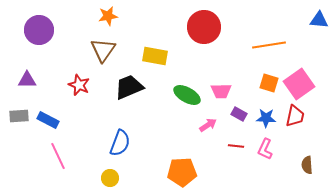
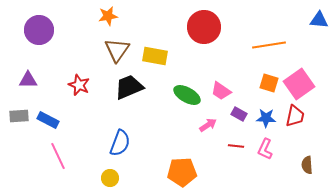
brown triangle: moved 14 px right
purple triangle: moved 1 px right
pink trapezoid: rotated 35 degrees clockwise
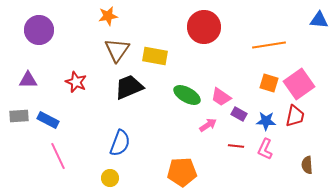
red star: moved 3 px left, 3 px up
pink trapezoid: moved 6 px down
blue star: moved 3 px down
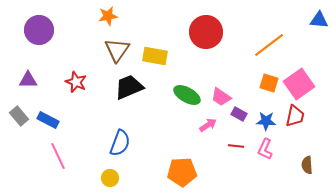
red circle: moved 2 px right, 5 px down
orange line: rotated 28 degrees counterclockwise
gray rectangle: rotated 54 degrees clockwise
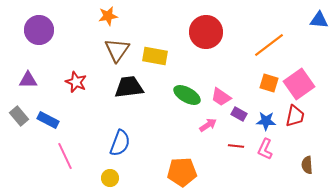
black trapezoid: rotated 16 degrees clockwise
pink line: moved 7 px right
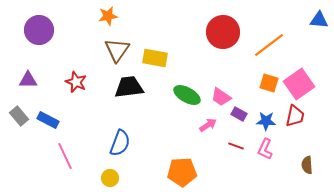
red circle: moved 17 px right
yellow rectangle: moved 2 px down
red line: rotated 14 degrees clockwise
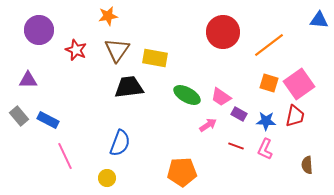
red star: moved 32 px up
yellow circle: moved 3 px left
